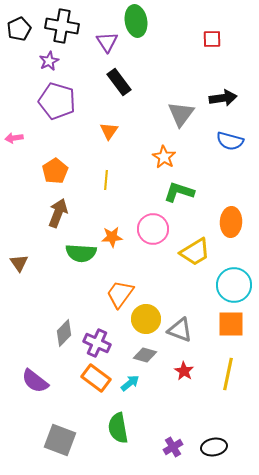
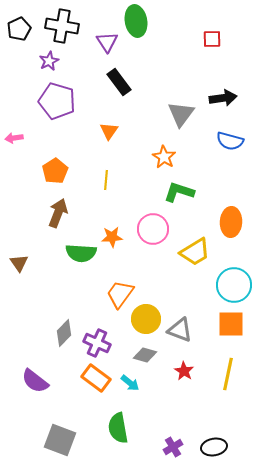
cyan arrow at (130, 383): rotated 78 degrees clockwise
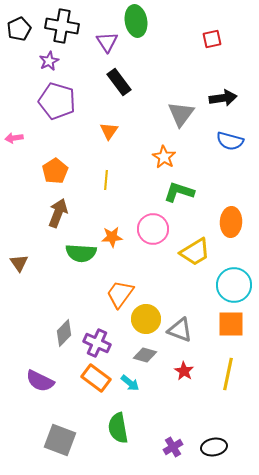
red square at (212, 39): rotated 12 degrees counterclockwise
purple semicircle at (35, 381): moved 5 px right; rotated 12 degrees counterclockwise
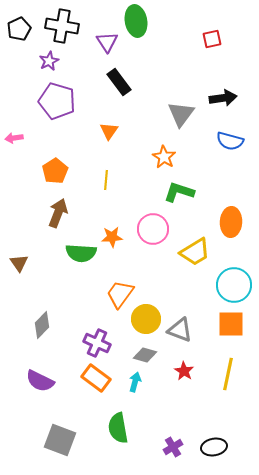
gray diamond at (64, 333): moved 22 px left, 8 px up
cyan arrow at (130, 383): moved 5 px right, 1 px up; rotated 114 degrees counterclockwise
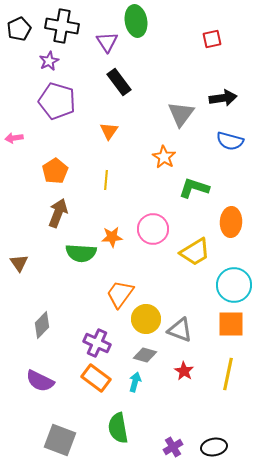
green L-shape at (179, 192): moved 15 px right, 4 px up
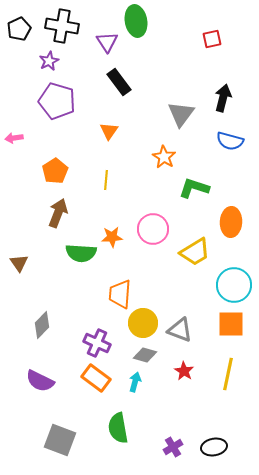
black arrow at (223, 98): rotated 68 degrees counterclockwise
orange trapezoid at (120, 294): rotated 32 degrees counterclockwise
yellow circle at (146, 319): moved 3 px left, 4 px down
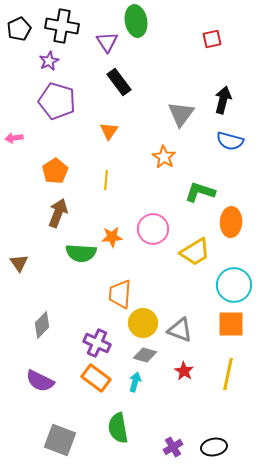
black arrow at (223, 98): moved 2 px down
green L-shape at (194, 188): moved 6 px right, 4 px down
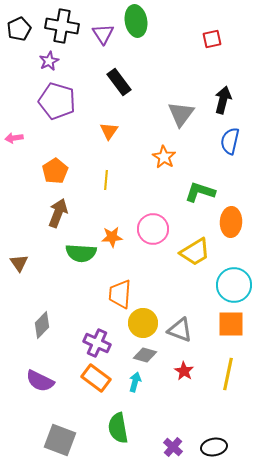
purple triangle at (107, 42): moved 4 px left, 8 px up
blue semicircle at (230, 141): rotated 88 degrees clockwise
purple cross at (173, 447): rotated 18 degrees counterclockwise
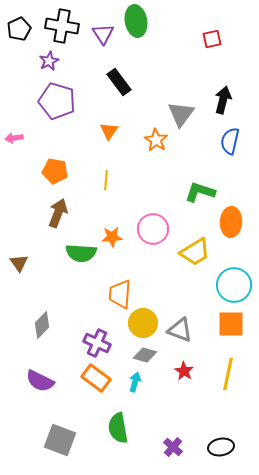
orange star at (164, 157): moved 8 px left, 17 px up
orange pentagon at (55, 171): rotated 30 degrees counterclockwise
black ellipse at (214, 447): moved 7 px right
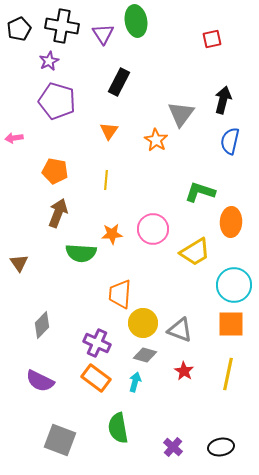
black rectangle at (119, 82): rotated 64 degrees clockwise
orange star at (112, 237): moved 3 px up
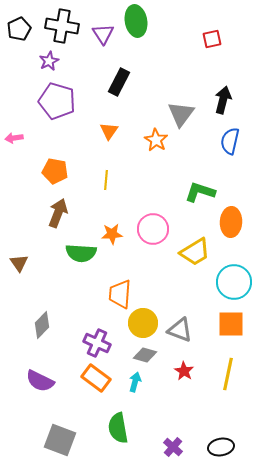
cyan circle at (234, 285): moved 3 px up
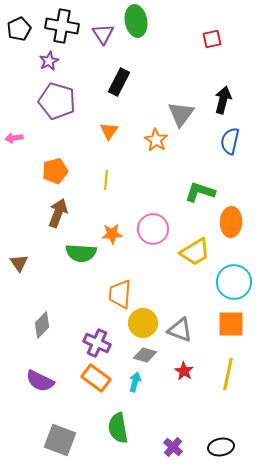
orange pentagon at (55, 171): rotated 25 degrees counterclockwise
